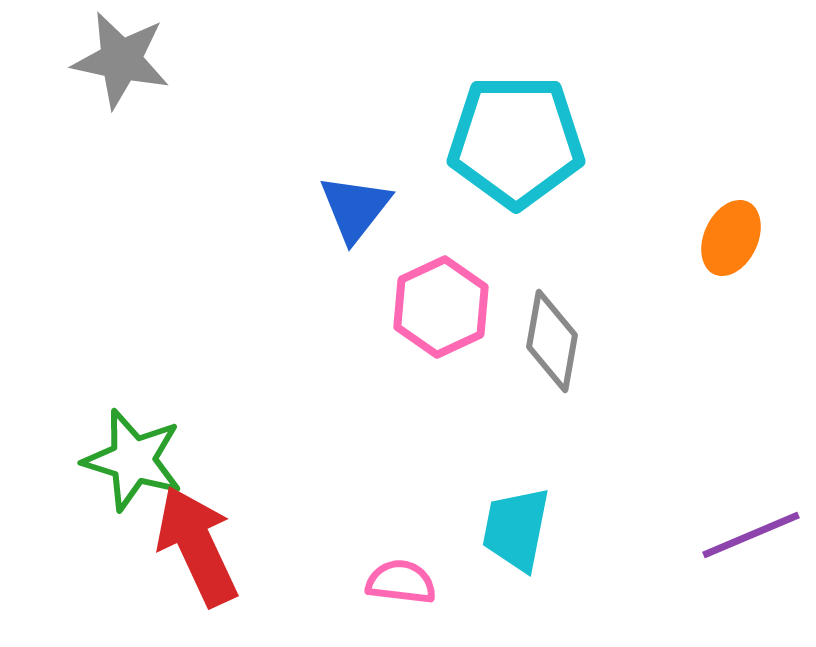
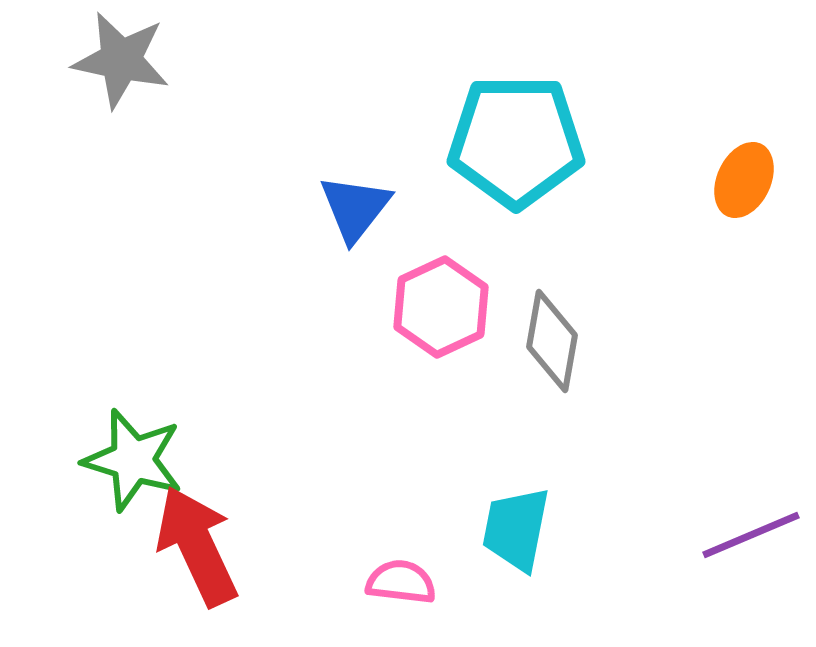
orange ellipse: moved 13 px right, 58 px up
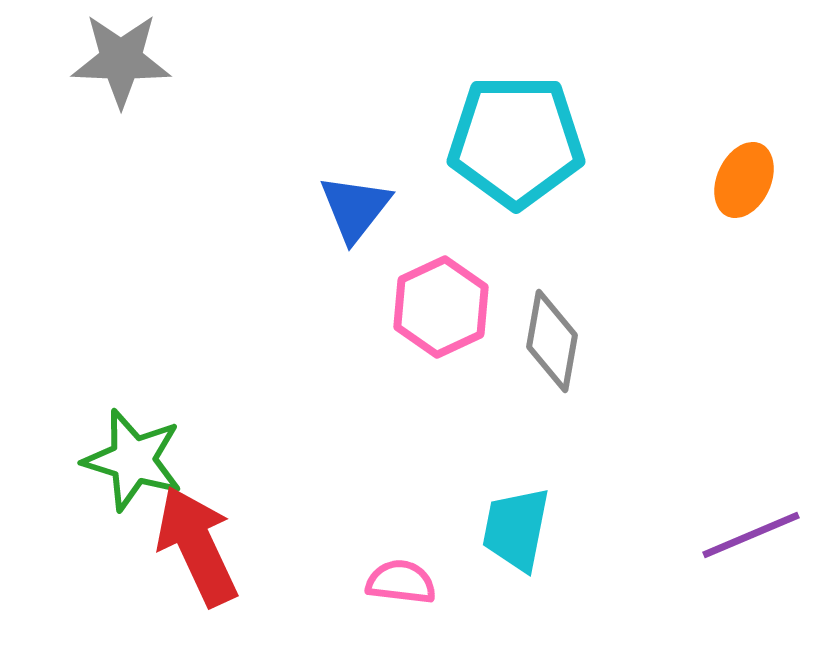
gray star: rotated 10 degrees counterclockwise
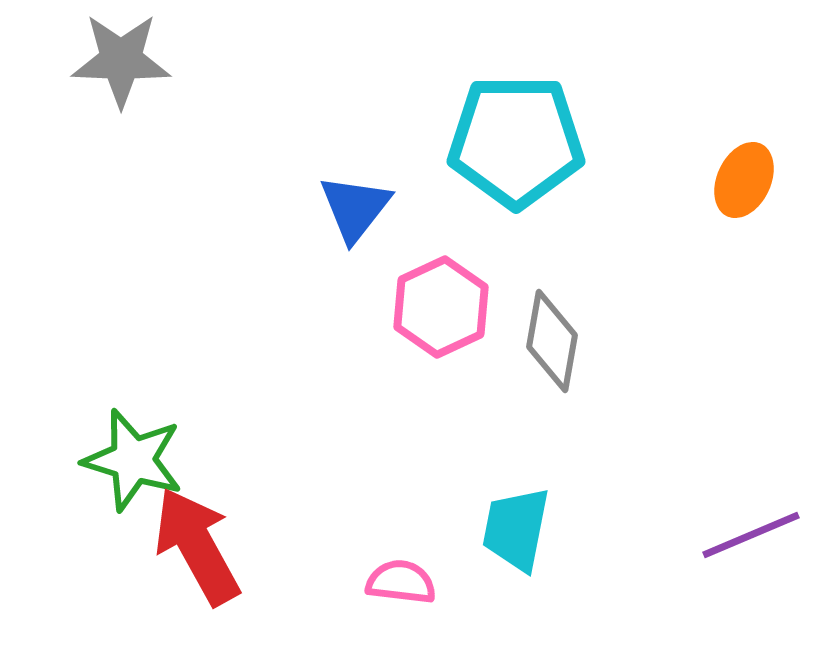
red arrow: rotated 4 degrees counterclockwise
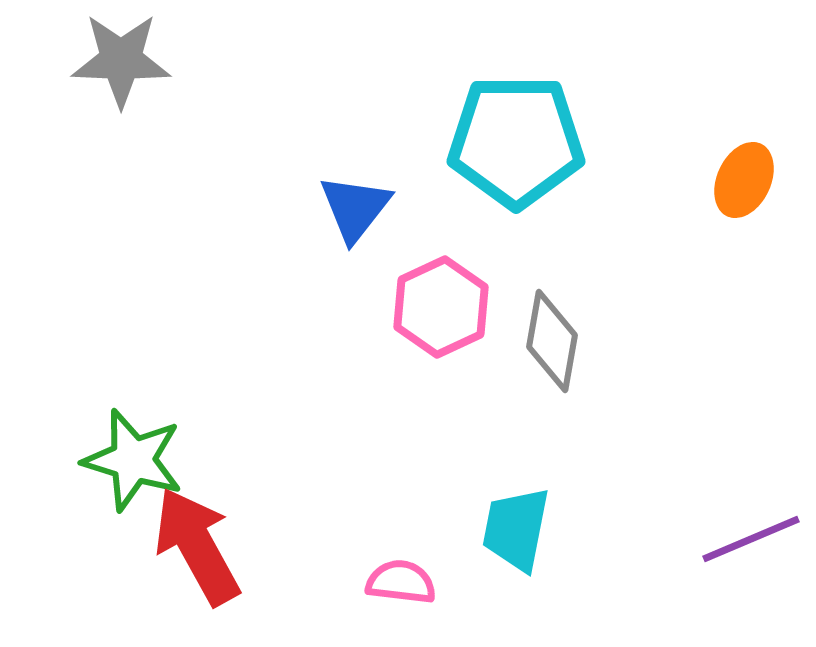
purple line: moved 4 px down
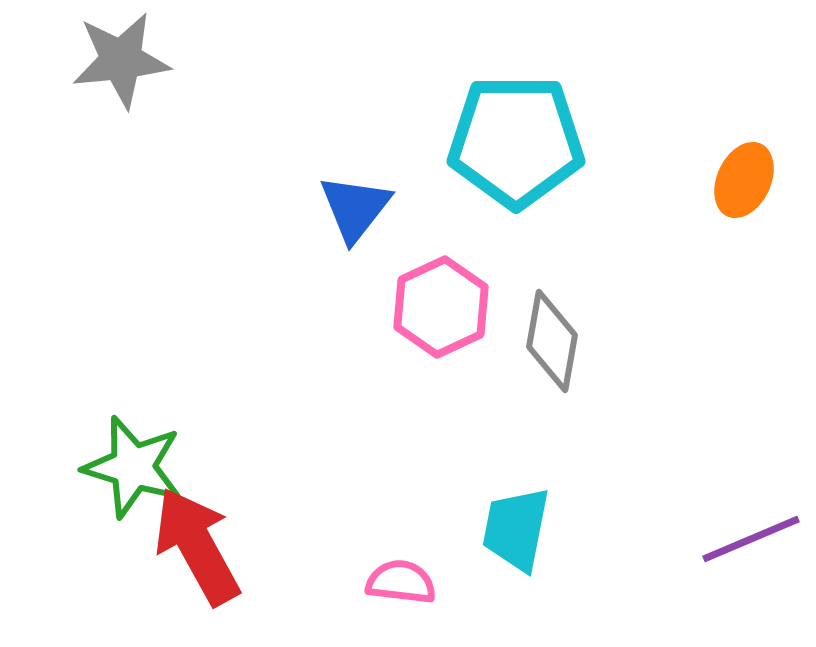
gray star: rotated 8 degrees counterclockwise
green star: moved 7 px down
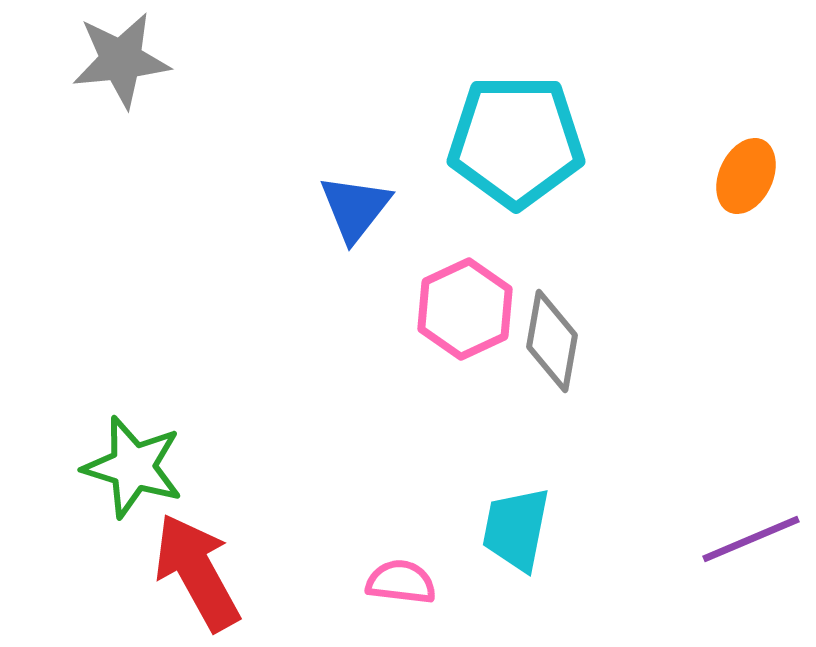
orange ellipse: moved 2 px right, 4 px up
pink hexagon: moved 24 px right, 2 px down
red arrow: moved 26 px down
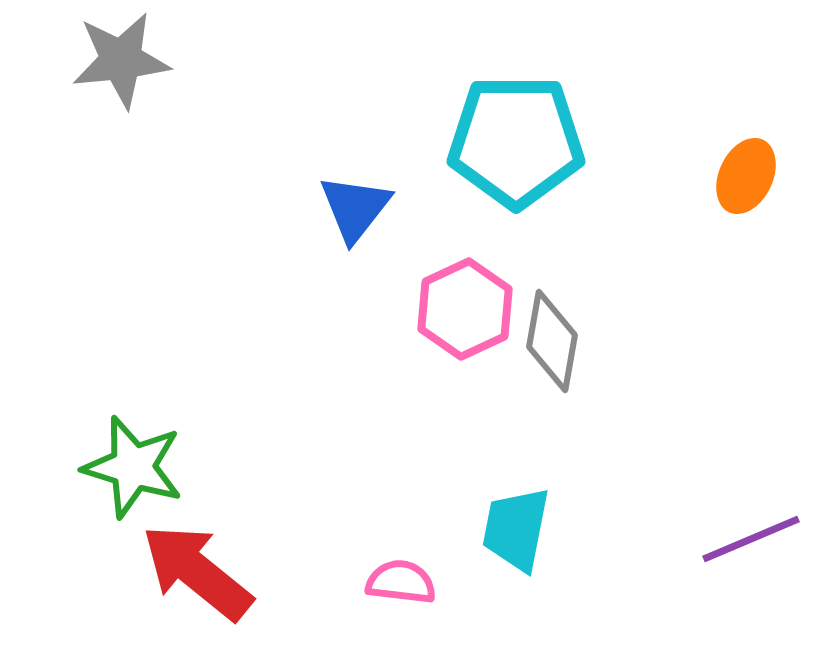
red arrow: rotated 22 degrees counterclockwise
